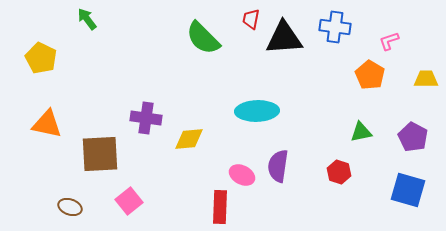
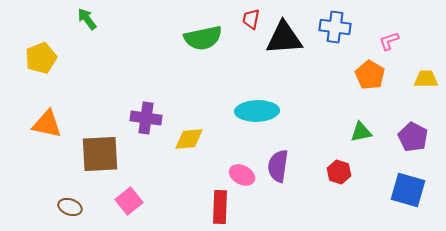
green semicircle: rotated 57 degrees counterclockwise
yellow pentagon: rotated 24 degrees clockwise
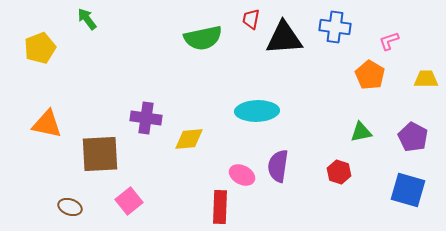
yellow pentagon: moved 1 px left, 10 px up
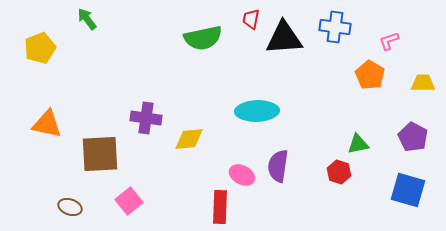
yellow trapezoid: moved 3 px left, 4 px down
green triangle: moved 3 px left, 12 px down
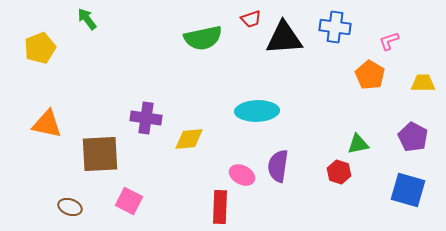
red trapezoid: rotated 120 degrees counterclockwise
pink square: rotated 24 degrees counterclockwise
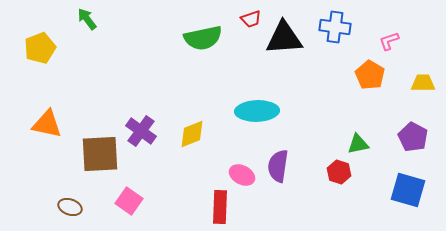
purple cross: moved 5 px left, 13 px down; rotated 28 degrees clockwise
yellow diamond: moved 3 px right, 5 px up; rotated 16 degrees counterclockwise
pink square: rotated 8 degrees clockwise
